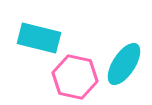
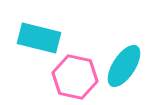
cyan ellipse: moved 2 px down
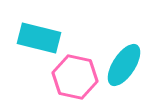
cyan ellipse: moved 1 px up
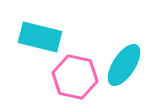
cyan rectangle: moved 1 px right, 1 px up
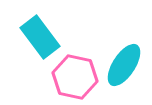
cyan rectangle: rotated 39 degrees clockwise
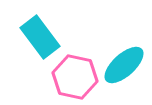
cyan ellipse: rotated 15 degrees clockwise
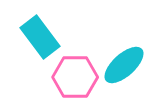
pink hexagon: rotated 12 degrees counterclockwise
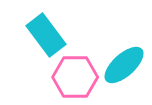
cyan rectangle: moved 6 px right, 2 px up
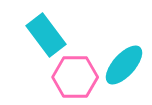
cyan ellipse: rotated 6 degrees counterclockwise
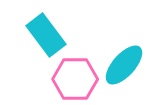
pink hexagon: moved 2 px down
